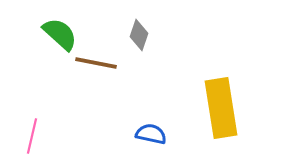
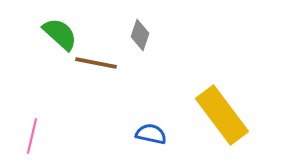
gray diamond: moved 1 px right
yellow rectangle: moved 1 px right, 7 px down; rotated 28 degrees counterclockwise
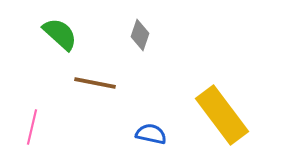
brown line: moved 1 px left, 20 px down
pink line: moved 9 px up
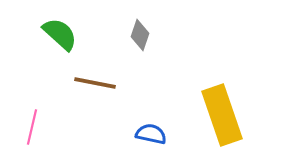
yellow rectangle: rotated 18 degrees clockwise
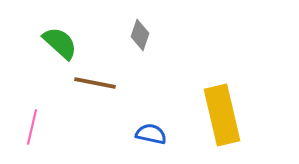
green semicircle: moved 9 px down
yellow rectangle: rotated 6 degrees clockwise
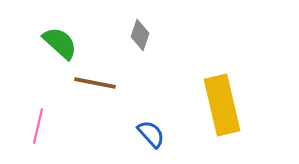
yellow rectangle: moved 10 px up
pink line: moved 6 px right, 1 px up
blue semicircle: rotated 36 degrees clockwise
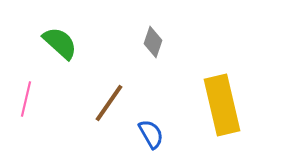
gray diamond: moved 13 px right, 7 px down
brown line: moved 14 px right, 20 px down; rotated 66 degrees counterclockwise
pink line: moved 12 px left, 27 px up
blue semicircle: rotated 12 degrees clockwise
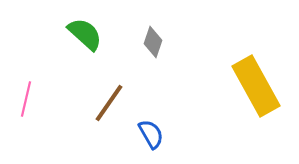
green semicircle: moved 25 px right, 9 px up
yellow rectangle: moved 34 px right, 19 px up; rotated 16 degrees counterclockwise
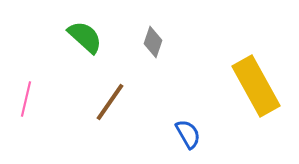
green semicircle: moved 3 px down
brown line: moved 1 px right, 1 px up
blue semicircle: moved 37 px right
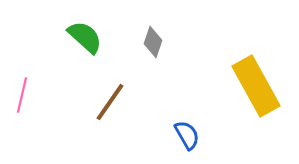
pink line: moved 4 px left, 4 px up
blue semicircle: moved 1 px left, 1 px down
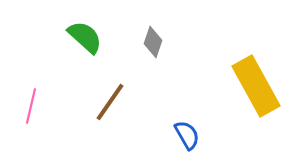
pink line: moved 9 px right, 11 px down
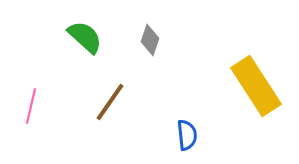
gray diamond: moved 3 px left, 2 px up
yellow rectangle: rotated 4 degrees counterclockwise
blue semicircle: rotated 24 degrees clockwise
